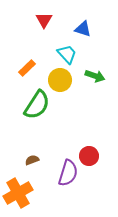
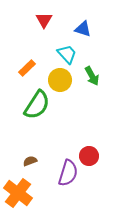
green arrow: moved 3 px left; rotated 42 degrees clockwise
brown semicircle: moved 2 px left, 1 px down
orange cross: rotated 24 degrees counterclockwise
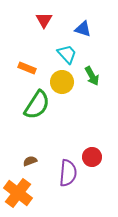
orange rectangle: rotated 66 degrees clockwise
yellow circle: moved 2 px right, 2 px down
red circle: moved 3 px right, 1 px down
purple semicircle: rotated 12 degrees counterclockwise
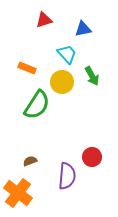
red triangle: rotated 42 degrees clockwise
blue triangle: rotated 30 degrees counterclockwise
purple semicircle: moved 1 px left, 3 px down
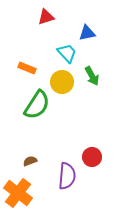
red triangle: moved 2 px right, 3 px up
blue triangle: moved 4 px right, 4 px down
cyan trapezoid: moved 1 px up
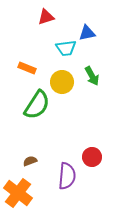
cyan trapezoid: moved 1 px left, 5 px up; rotated 125 degrees clockwise
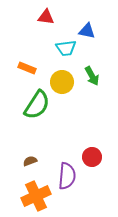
red triangle: rotated 24 degrees clockwise
blue triangle: moved 2 px up; rotated 24 degrees clockwise
orange cross: moved 18 px right, 3 px down; rotated 28 degrees clockwise
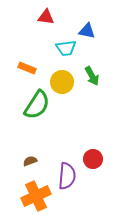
red circle: moved 1 px right, 2 px down
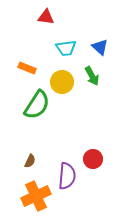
blue triangle: moved 13 px right, 16 px down; rotated 30 degrees clockwise
brown semicircle: rotated 136 degrees clockwise
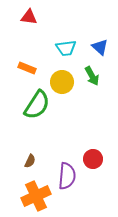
red triangle: moved 17 px left
